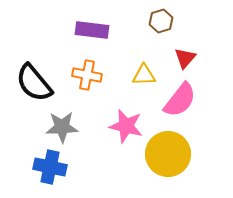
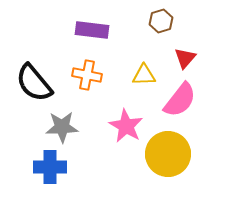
pink star: rotated 16 degrees clockwise
blue cross: rotated 12 degrees counterclockwise
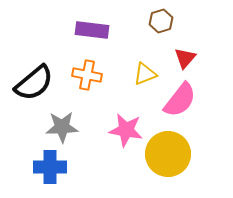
yellow triangle: moved 1 px right, 1 px up; rotated 20 degrees counterclockwise
black semicircle: rotated 90 degrees counterclockwise
pink star: moved 4 px down; rotated 20 degrees counterclockwise
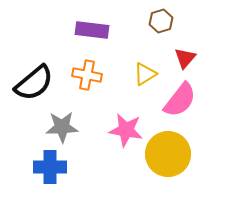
yellow triangle: rotated 10 degrees counterclockwise
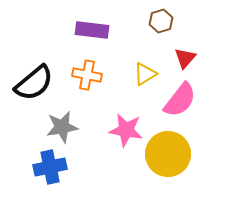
gray star: rotated 8 degrees counterclockwise
blue cross: rotated 12 degrees counterclockwise
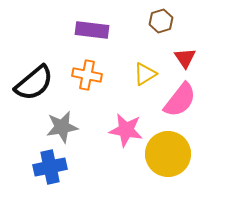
red triangle: rotated 15 degrees counterclockwise
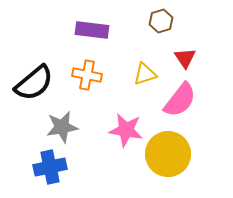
yellow triangle: rotated 15 degrees clockwise
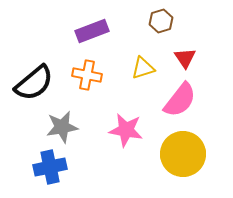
purple rectangle: moved 1 px down; rotated 28 degrees counterclockwise
yellow triangle: moved 2 px left, 6 px up
yellow circle: moved 15 px right
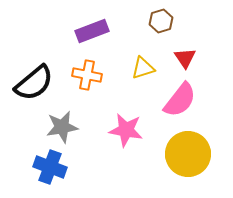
yellow circle: moved 5 px right
blue cross: rotated 32 degrees clockwise
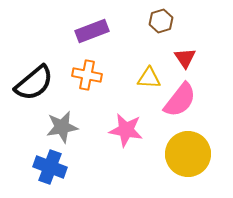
yellow triangle: moved 6 px right, 10 px down; rotated 20 degrees clockwise
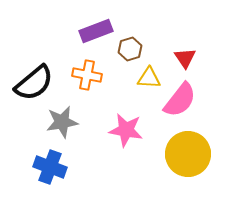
brown hexagon: moved 31 px left, 28 px down
purple rectangle: moved 4 px right
gray star: moved 5 px up
